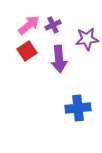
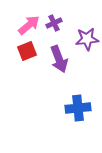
purple cross: moved 1 px right, 2 px up
red square: rotated 12 degrees clockwise
purple arrow: rotated 16 degrees counterclockwise
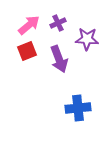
purple cross: moved 4 px right
purple star: rotated 10 degrees clockwise
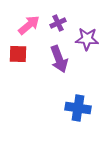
red square: moved 9 px left, 3 px down; rotated 24 degrees clockwise
blue cross: rotated 15 degrees clockwise
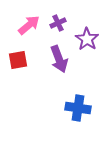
purple star: rotated 30 degrees clockwise
red square: moved 6 px down; rotated 12 degrees counterclockwise
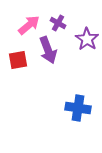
purple cross: rotated 35 degrees counterclockwise
purple arrow: moved 11 px left, 9 px up
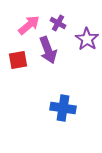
blue cross: moved 15 px left
